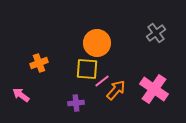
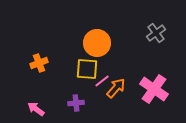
orange arrow: moved 2 px up
pink arrow: moved 15 px right, 14 px down
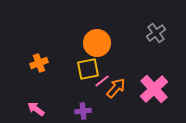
yellow square: moved 1 px right; rotated 15 degrees counterclockwise
pink cross: rotated 12 degrees clockwise
purple cross: moved 7 px right, 8 px down
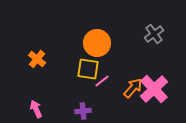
gray cross: moved 2 px left, 1 px down
orange cross: moved 2 px left, 4 px up; rotated 30 degrees counterclockwise
yellow square: rotated 20 degrees clockwise
orange arrow: moved 17 px right
pink arrow: rotated 30 degrees clockwise
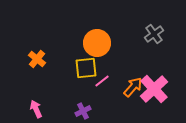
yellow square: moved 2 px left, 1 px up; rotated 15 degrees counterclockwise
orange arrow: moved 1 px up
purple cross: rotated 21 degrees counterclockwise
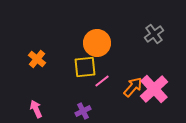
yellow square: moved 1 px left, 1 px up
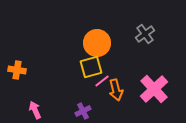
gray cross: moved 9 px left
orange cross: moved 20 px left, 11 px down; rotated 30 degrees counterclockwise
yellow square: moved 6 px right; rotated 10 degrees counterclockwise
orange arrow: moved 17 px left, 3 px down; rotated 125 degrees clockwise
pink arrow: moved 1 px left, 1 px down
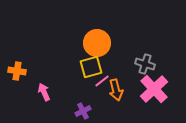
gray cross: moved 30 px down; rotated 36 degrees counterclockwise
orange cross: moved 1 px down
pink arrow: moved 9 px right, 18 px up
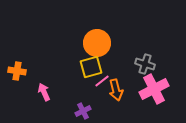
pink cross: rotated 16 degrees clockwise
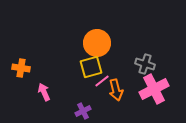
orange cross: moved 4 px right, 3 px up
